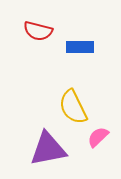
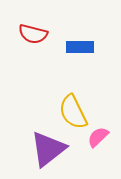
red semicircle: moved 5 px left, 3 px down
yellow semicircle: moved 5 px down
purple triangle: rotated 27 degrees counterclockwise
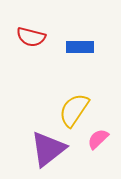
red semicircle: moved 2 px left, 3 px down
yellow semicircle: moved 1 px right, 2 px up; rotated 60 degrees clockwise
pink semicircle: moved 2 px down
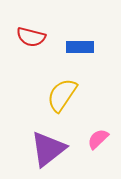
yellow semicircle: moved 12 px left, 15 px up
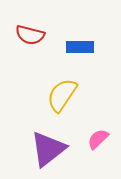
red semicircle: moved 1 px left, 2 px up
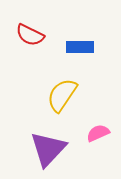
red semicircle: rotated 12 degrees clockwise
pink semicircle: moved 6 px up; rotated 20 degrees clockwise
purple triangle: rotated 9 degrees counterclockwise
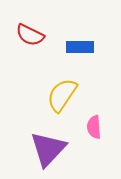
pink semicircle: moved 4 px left, 6 px up; rotated 70 degrees counterclockwise
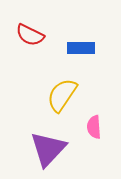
blue rectangle: moved 1 px right, 1 px down
